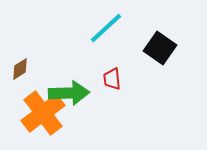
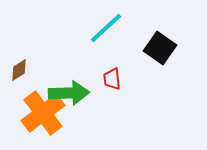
brown diamond: moved 1 px left, 1 px down
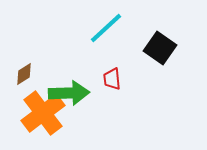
brown diamond: moved 5 px right, 4 px down
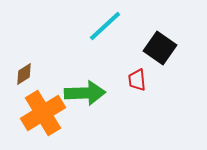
cyan line: moved 1 px left, 2 px up
red trapezoid: moved 25 px right, 1 px down
green arrow: moved 16 px right
orange cross: rotated 6 degrees clockwise
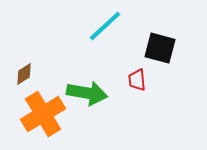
black square: rotated 20 degrees counterclockwise
green arrow: moved 2 px right; rotated 12 degrees clockwise
orange cross: moved 1 px down
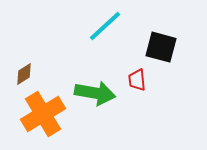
black square: moved 1 px right, 1 px up
green arrow: moved 8 px right
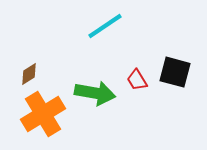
cyan line: rotated 9 degrees clockwise
black square: moved 14 px right, 25 px down
brown diamond: moved 5 px right
red trapezoid: rotated 25 degrees counterclockwise
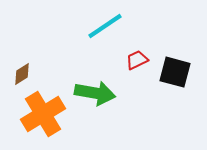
brown diamond: moved 7 px left
red trapezoid: moved 20 px up; rotated 95 degrees clockwise
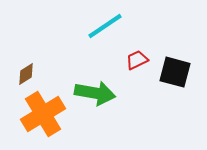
brown diamond: moved 4 px right
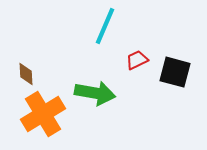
cyan line: rotated 33 degrees counterclockwise
brown diamond: rotated 60 degrees counterclockwise
